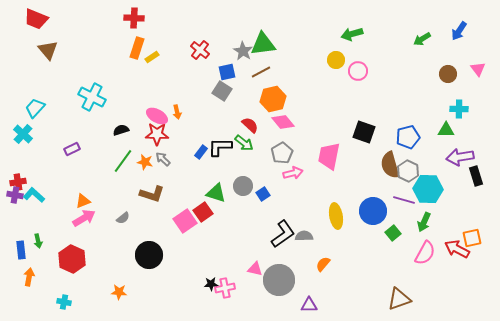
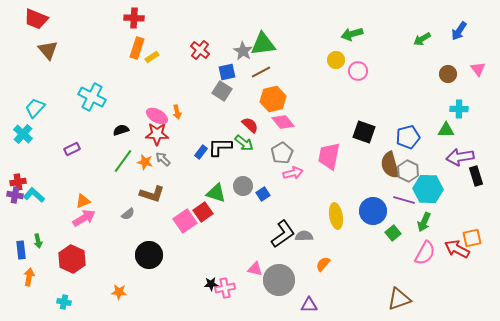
gray semicircle at (123, 218): moved 5 px right, 4 px up
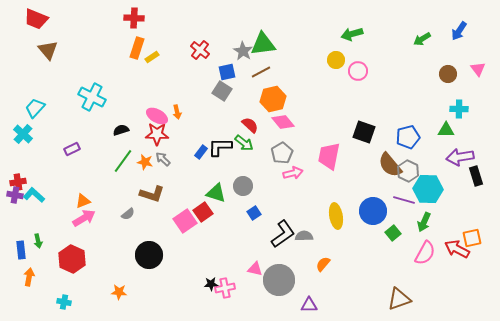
brown semicircle at (390, 165): rotated 24 degrees counterclockwise
blue square at (263, 194): moved 9 px left, 19 px down
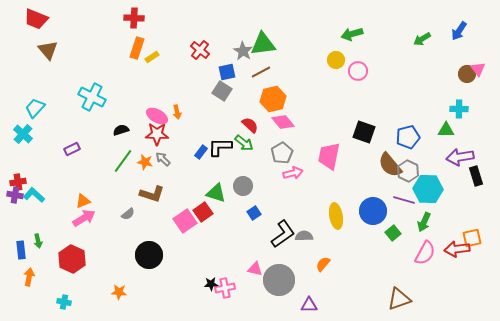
brown circle at (448, 74): moved 19 px right
red arrow at (457, 249): rotated 35 degrees counterclockwise
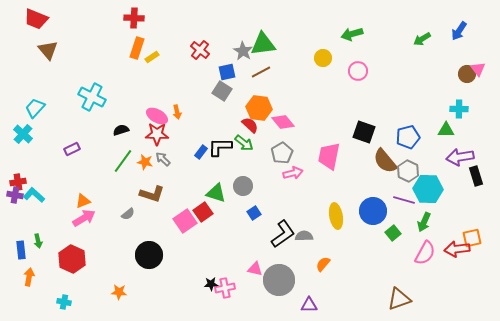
yellow circle at (336, 60): moved 13 px left, 2 px up
orange hexagon at (273, 99): moved 14 px left, 9 px down; rotated 20 degrees clockwise
brown semicircle at (390, 165): moved 5 px left, 4 px up
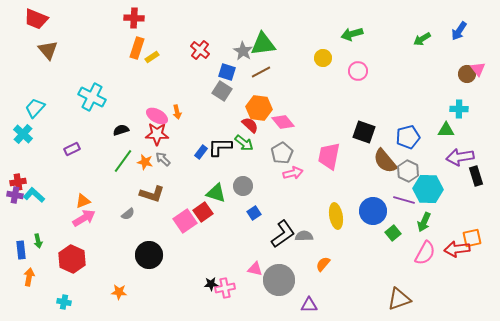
blue square at (227, 72): rotated 30 degrees clockwise
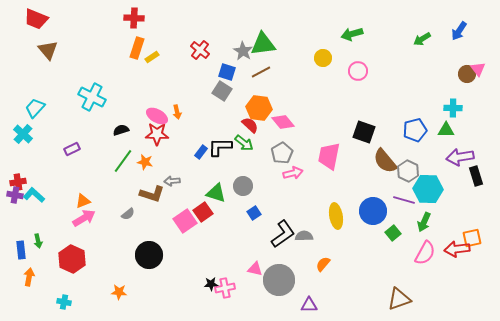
cyan cross at (459, 109): moved 6 px left, 1 px up
blue pentagon at (408, 137): moved 7 px right, 7 px up
gray arrow at (163, 159): moved 9 px right, 22 px down; rotated 49 degrees counterclockwise
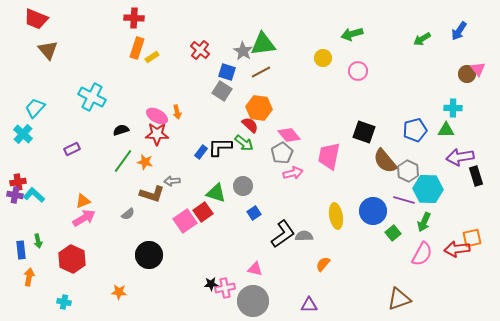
pink diamond at (283, 122): moved 6 px right, 13 px down
pink semicircle at (425, 253): moved 3 px left, 1 px down
gray circle at (279, 280): moved 26 px left, 21 px down
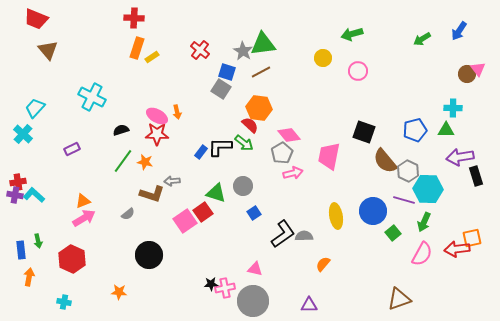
gray square at (222, 91): moved 1 px left, 2 px up
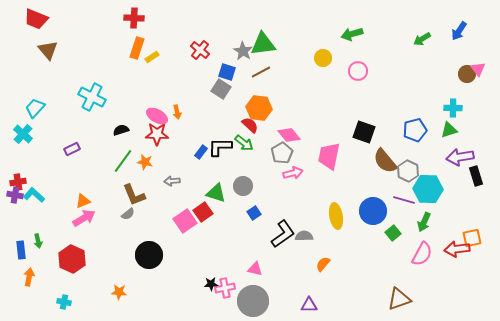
green triangle at (446, 130): moved 3 px right; rotated 18 degrees counterclockwise
brown L-shape at (152, 194): moved 18 px left, 1 px down; rotated 50 degrees clockwise
